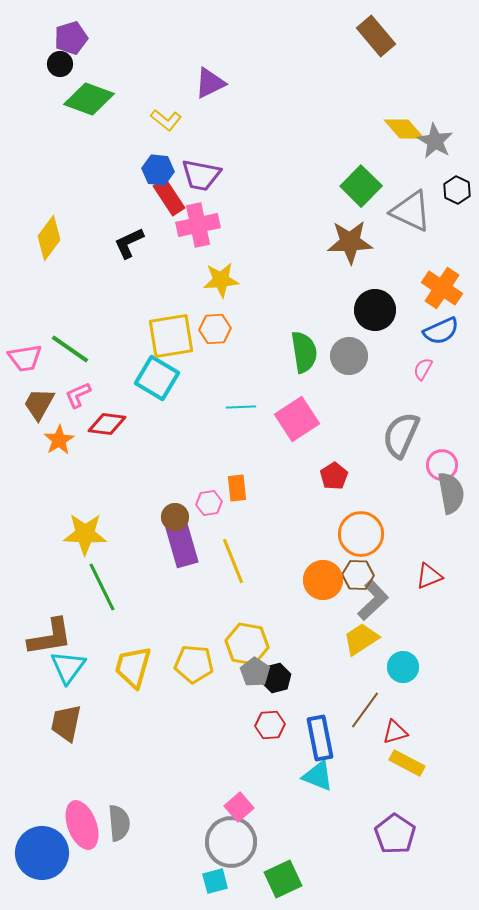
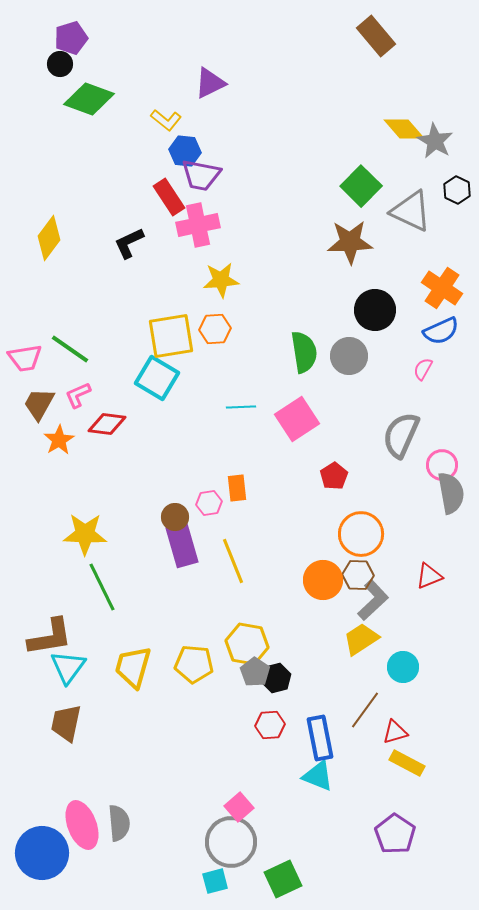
blue hexagon at (158, 170): moved 27 px right, 19 px up
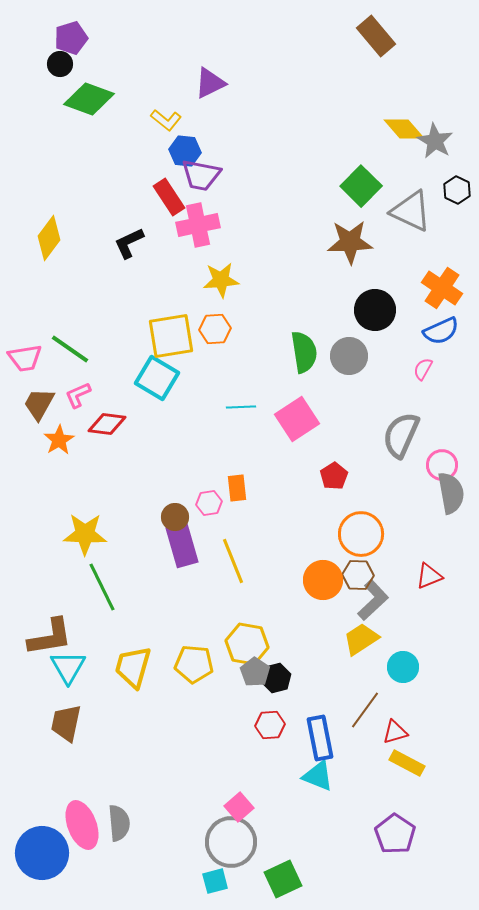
cyan triangle at (68, 667): rotated 6 degrees counterclockwise
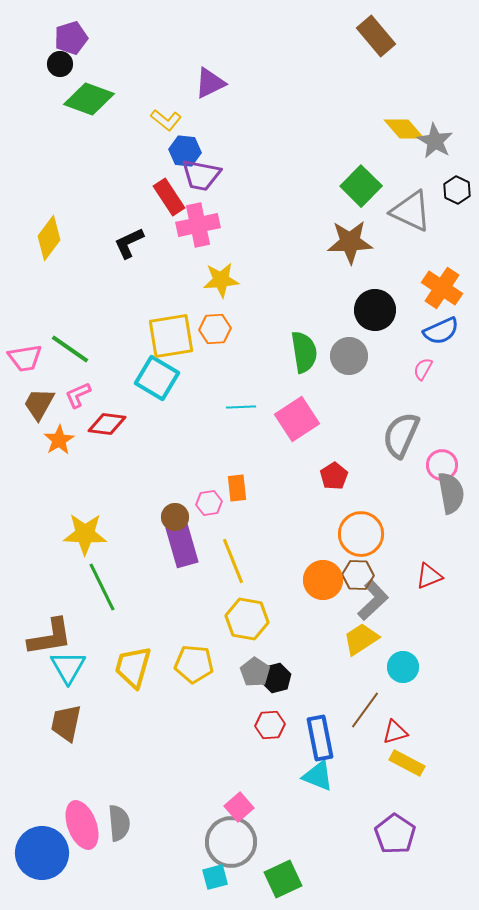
yellow hexagon at (247, 644): moved 25 px up
cyan square at (215, 881): moved 4 px up
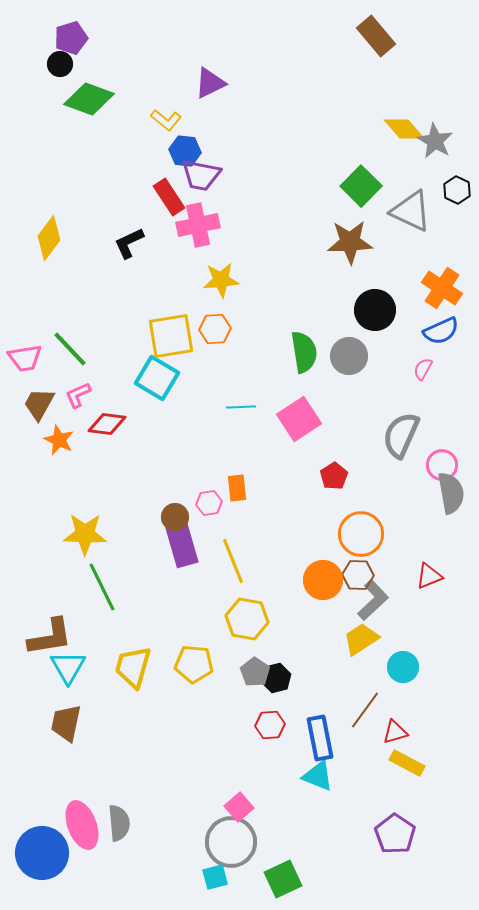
green line at (70, 349): rotated 12 degrees clockwise
pink square at (297, 419): moved 2 px right
orange star at (59, 440): rotated 16 degrees counterclockwise
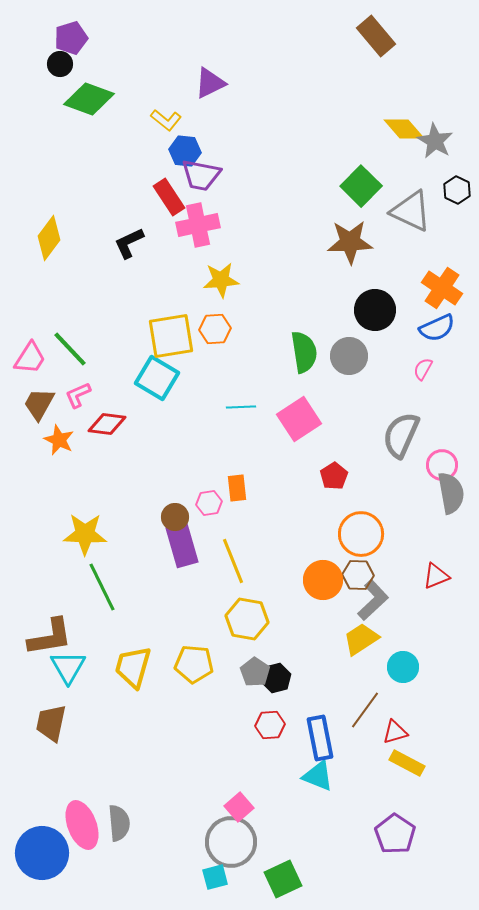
blue semicircle at (441, 331): moved 4 px left, 3 px up
pink trapezoid at (25, 358): moved 5 px right; rotated 48 degrees counterclockwise
red triangle at (429, 576): moved 7 px right
brown trapezoid at (66, 723): moved 15 px left
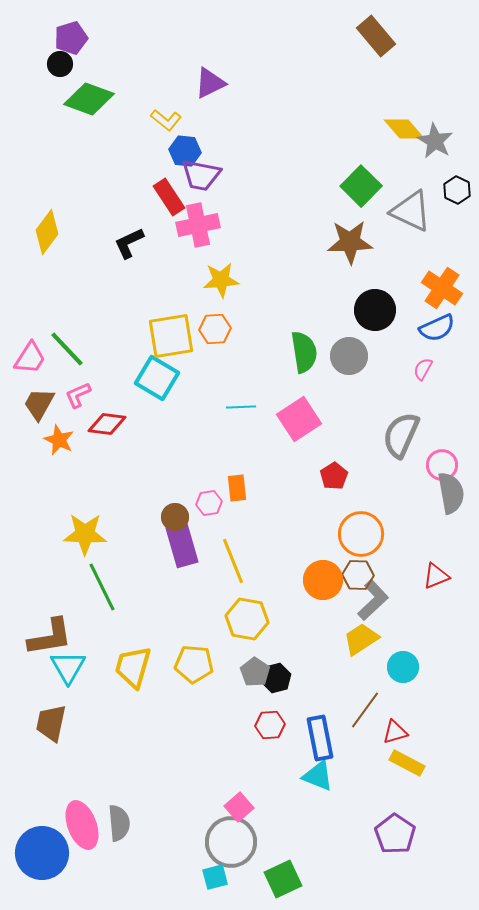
yellow diamond at (49, 238): moved 2 px left, 6 px up
green line at (70, 349): moved 3 px left
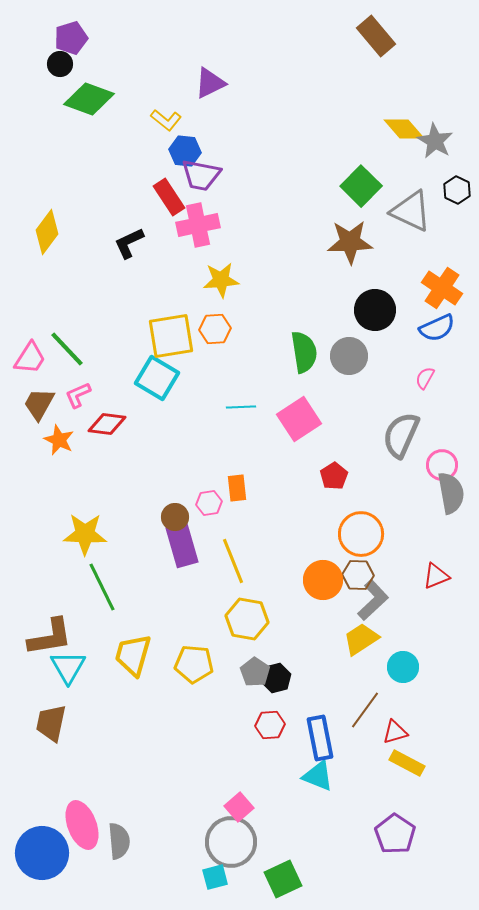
pink semicircle at (423, 369): moved 2 px right, 9 px down
yellow trapezoid at (133, 667): moved 12 px up
gray semicircle at (119, 823): moved 18 px down
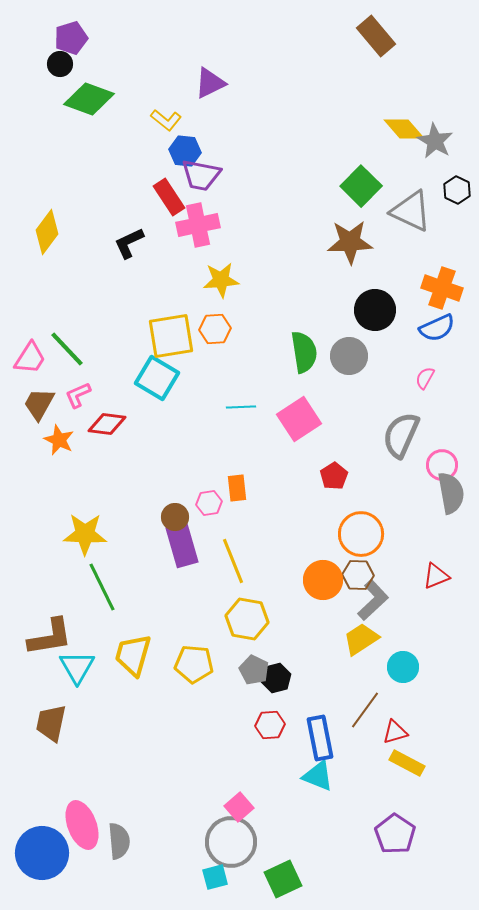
orange cross at (442, 288): rotated 15 degrees counterclockwise
cyan triangle at (68, 667): moved 9 px right
gray pentagon at (255, 672): moved 1 px left, 2 px up; rotated 8 degrees counterclockwise
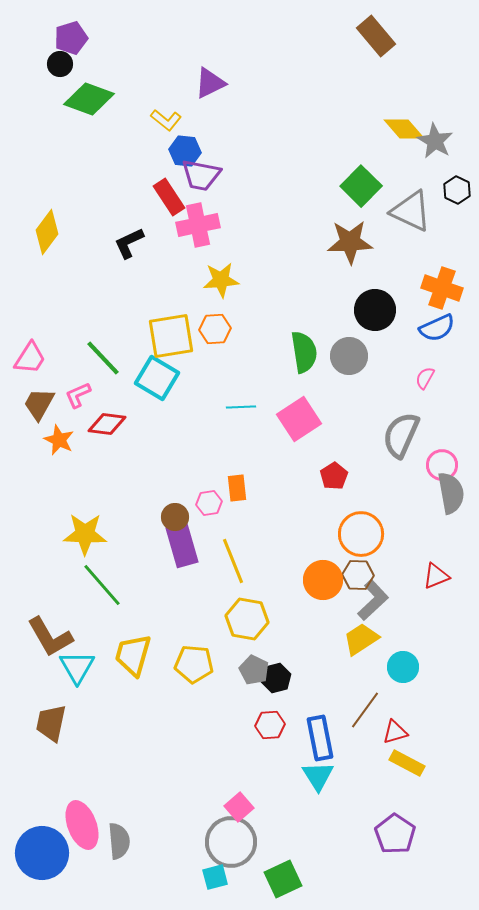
green line at (67, 349): moved 36 px right, 9 px down
green line at (102, 587): moved 2 px up; rotated 15 degrees counterclockwise
brown L-shape at (50, 637): rotated 69 degrees clockwise
cyan triangle at (318, 776): rotated 36 degrees clockwise
